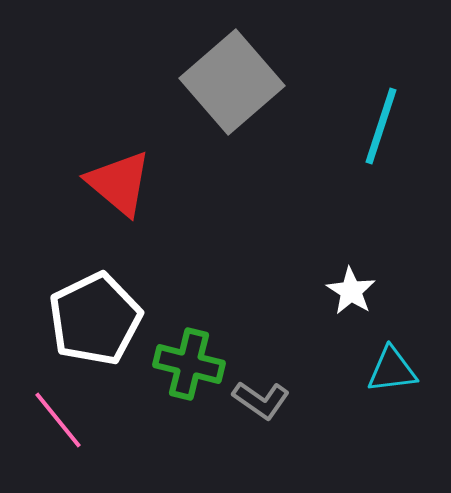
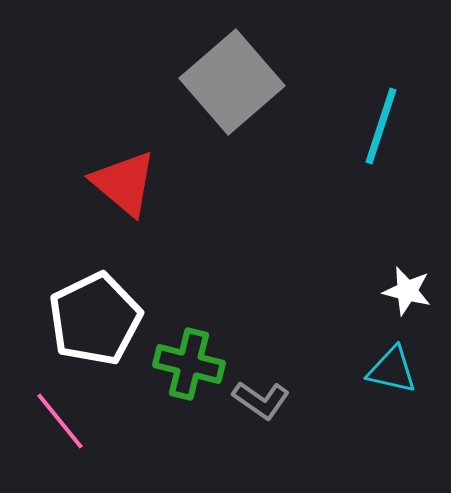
red triangle: moved 5 px right
white star: moved 56 px right; rotated 18 degrees counterclockwise
cyan triangle: rotated 20 degrees clockwise
pink line: moved 2 px right, 1 px down
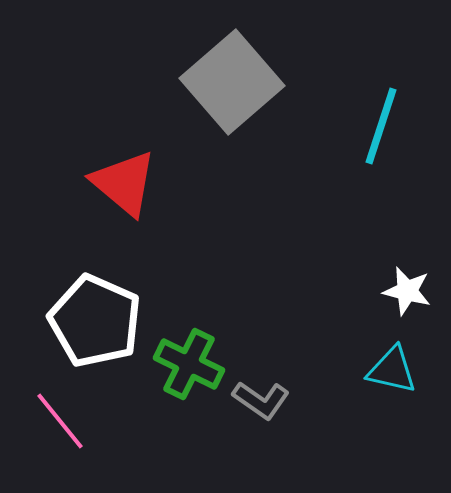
white pentagon: moved 2 px down; rotated 22 degrees counterclockwise
green cross: rotated 12 degrees clockwise
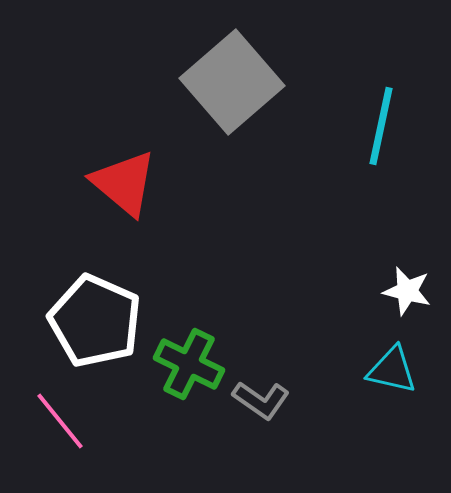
cyan line: rotated 6 degrees counterclockwise
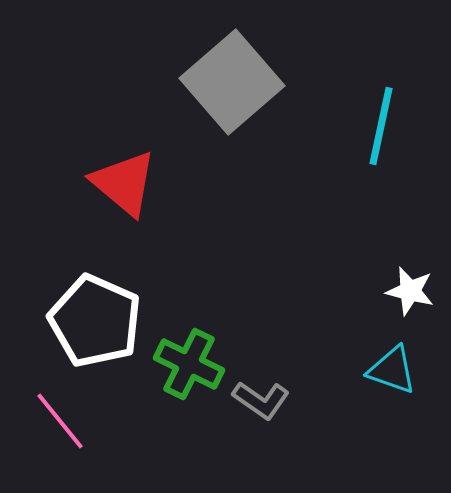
white star: moved 3 px right
cyan triangle: rotated 6 degrees clockwise
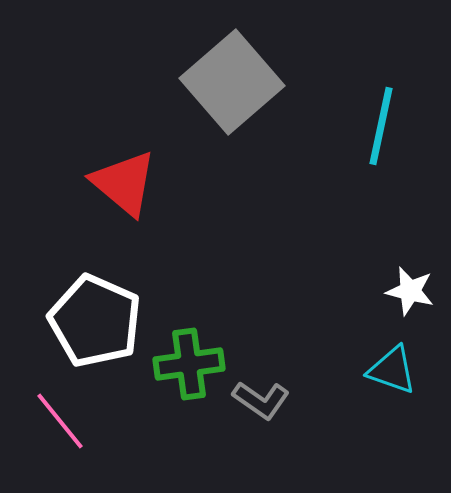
green cross: rotated 34 degrees counterclockwise
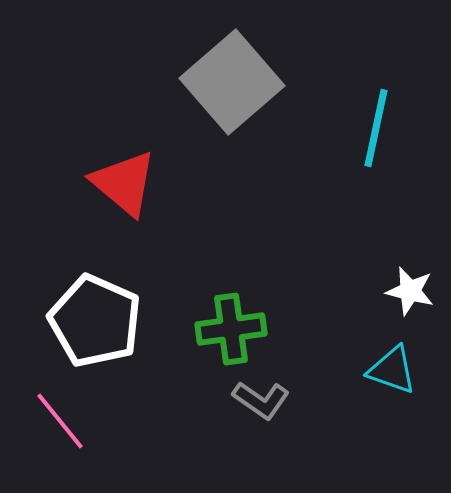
cyan line: moved 5 px left, 2 px down
green cross: moved 42 px right, 35 px up
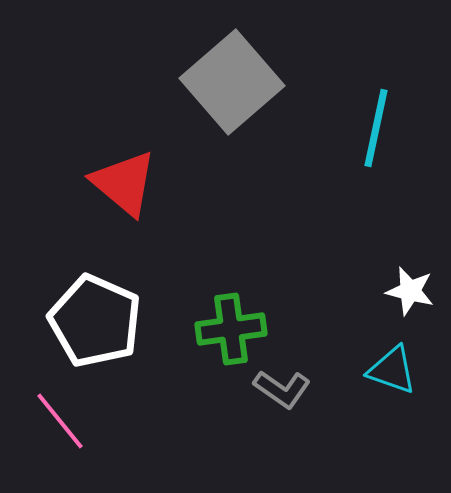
gray L-shape: moved 21 px right, 11 px up
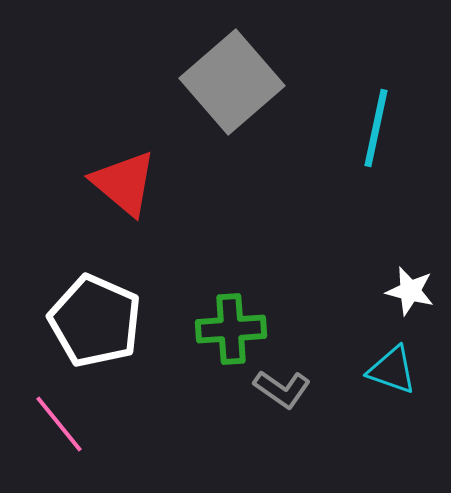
green cross: rotated 4 degrees clockwise
pink line: moved 1 px left, 3 px down
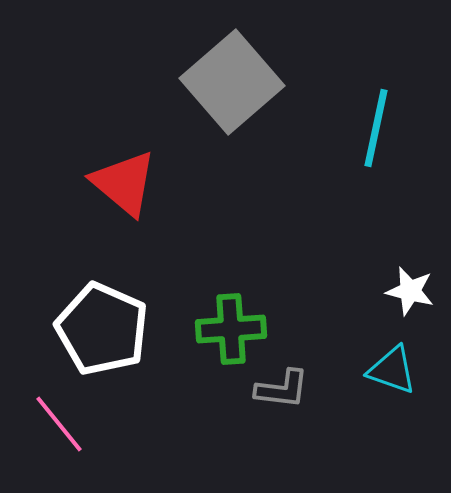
white pentagon: moved 7 px right, 8 px down
gray L-shape: rotated 28 degrees counterclockwise
